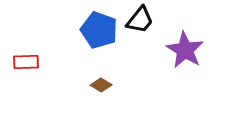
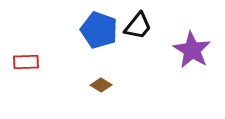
black trapezoid: moved 2 px left, 6 px down
purple star: moved 7 px right
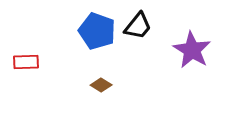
blue pentagon: moved 2 px left, 1 px down
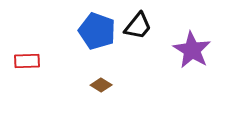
red rectangle: moved 1 px right, 1 px up
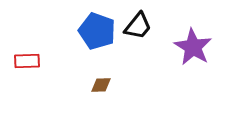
purple star: moved 1 px right, 3 px up
brown diamond: rotated 35 degrees counterclockwise
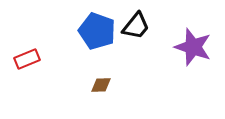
black trapezoid: moved 2 px left
purple star: rotated 12 degrees counterclockwise
red rectangle: moved 2 px up; rotated 20 degrees counterclockwise
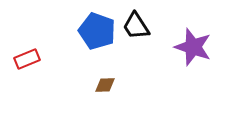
black trapezoid: rotated 108 degrees clockwise
brown diamond: moved 4 px right
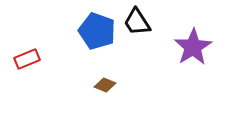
black trapezoid: moved 1 px right, 4 px up
purple star: rotated 21 degrees clockwise
brown diamond: rotated 25 degrees clockwise
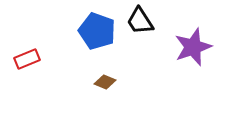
black trapezoid: moved 3 px right, 1 px up
purple star: rotated 12 degrees clockwise
brown diamond: moved 3 px up
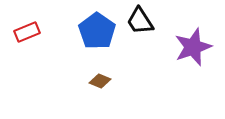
blue pentagon: rotated 15 degrees clockwise
red rectangle: moved 27 px up
brown diamond: moved 5 px left, 1 px up
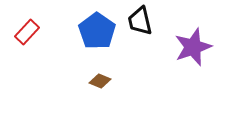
black trapezoid: rotated 20 degrees clockwise
red rectangle: rotated 25 degrees counterclockwise
